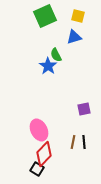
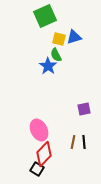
yellow square: moved 19 px left, 23 px down
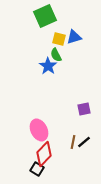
black line: rotated 56 degrees clockwise
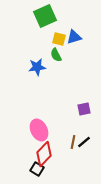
blue star: moved 11 px left, 1 px down; rotated 30 degrees clockwise
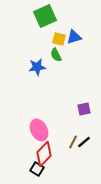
brown line: rotated 16 degrees clockwise
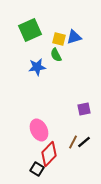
green square: moved 15 px left, 14 px down
red diamond: moved 5 px right
